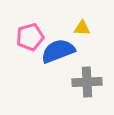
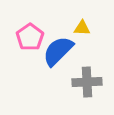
pink pentagon: rotated 20 degrees counterclockwise
blue semicircle: rotated 24 degrees counterclockwise
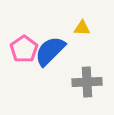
pink pentagon: moved 6 px left, 12 px down
blue semicircle: moved 8 px left
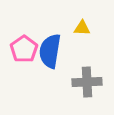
blue semicircle: rotated 36 degrees counterclockwise
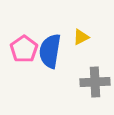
yellow triangle: moved 1 px left, 9 px down; rotated 30 degrees counterclockwise
gray cross: moved 8 px right
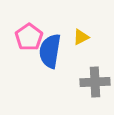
pink pentagon: moved 5 px right, 12 px up
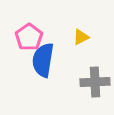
blue semicircle: moved 7 px left, 9 px down
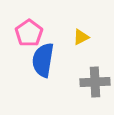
pink pentagon: moved 4 px up
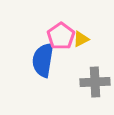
pink pentagon: moved 32 px right, 3 px down
yellow triangle: moved 2 px down
